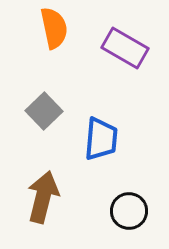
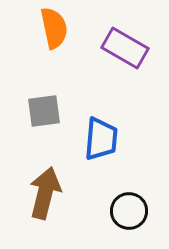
gray square: rotated 36 degrees clockwise
brown arrow: moved 2 px right, 4 px up
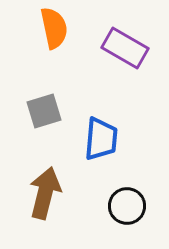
gray square: rotated 9 degrees counterclockwise
black circle: moved 2 px left, 5 px up
